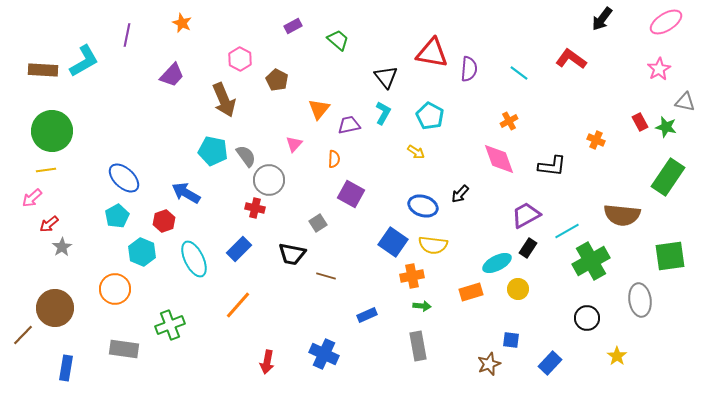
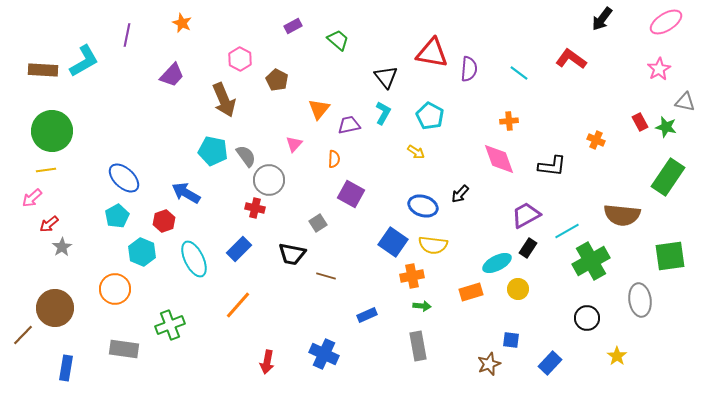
orange cross at (509, 121): rotated 24 degrees clockwise
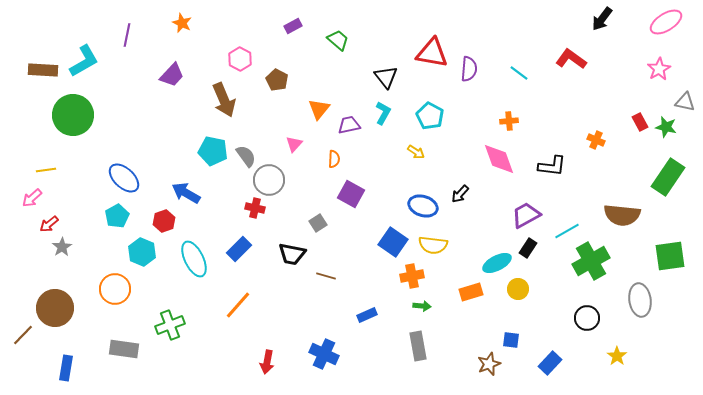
green circle at (52, 131): moved 21 px right, 16 px up
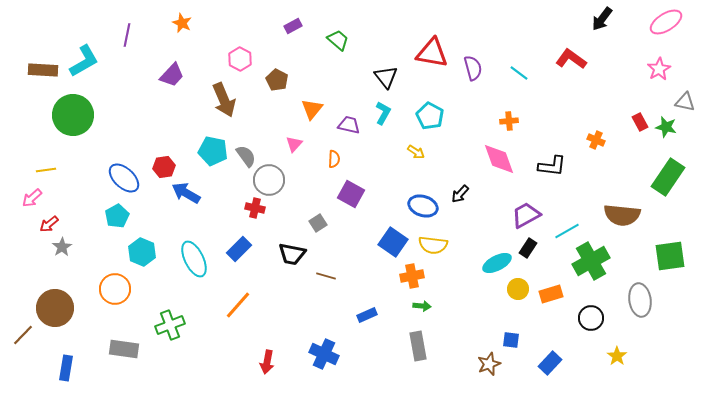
purple semicircle at (469, 69): moved 4 px right, 1 px up; rotated 20 degrees counterclockwise
orange triangle at (319, 109): moved 7 px left
purple trapezoid at (349, 125): rotated 25 degrees clockwise
red hexagon at (164, 221): moved 54 px up; rotated 10 degrees clockwise
orange rectangle at (471, 292): moved 80 px right, 2 px down
black circle at (587, 318): moved 4 px right
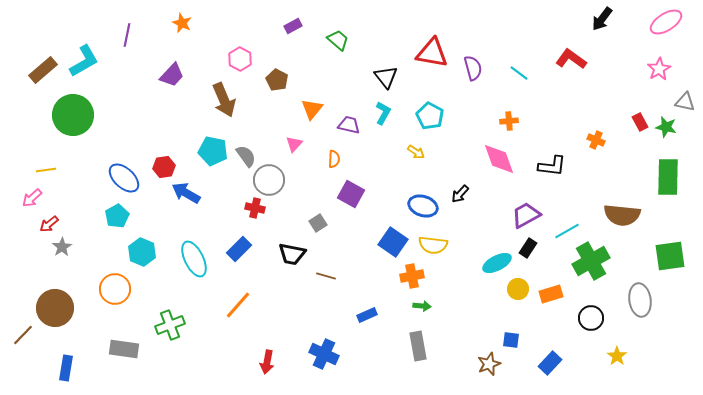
brown rectangle at (43, 70): rotated 44 degrees counterclockwise
green rectangle at (668, 177): rotated 33 degrees counterclockwise
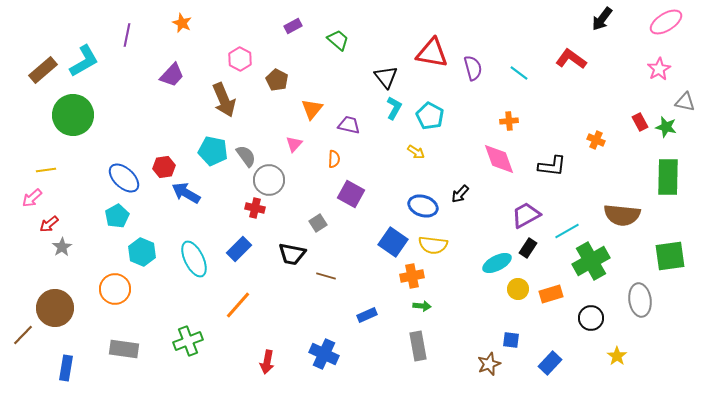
cyan L-shape at (383, 113): moved 11 px right, 5 px up
green cross at (170, 325): moved 18 px right, 16 px down
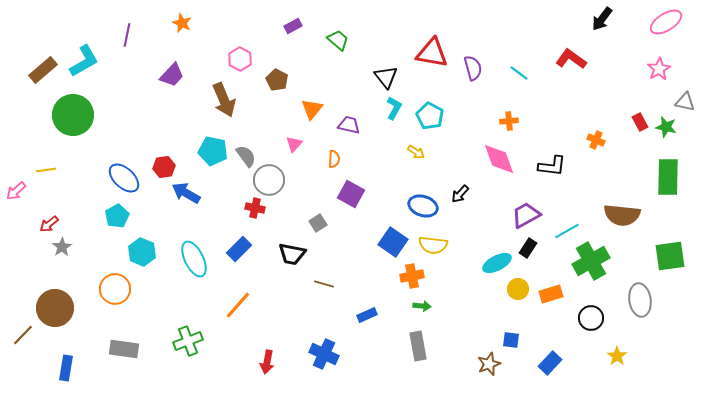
pink arrow at (32, 198): moved 16 px left, 7 px up
brown line at (326, 276): moved 2 px left, 8 px down
